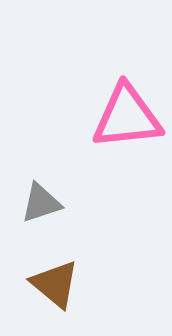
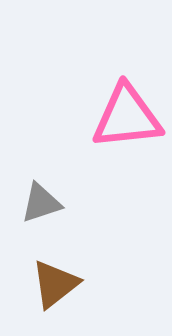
brown triangle: rotated 42 degrees clockwise
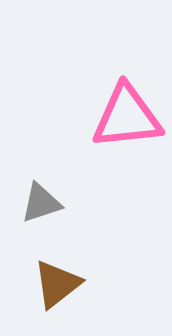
brown triangle: moved 2 px right
